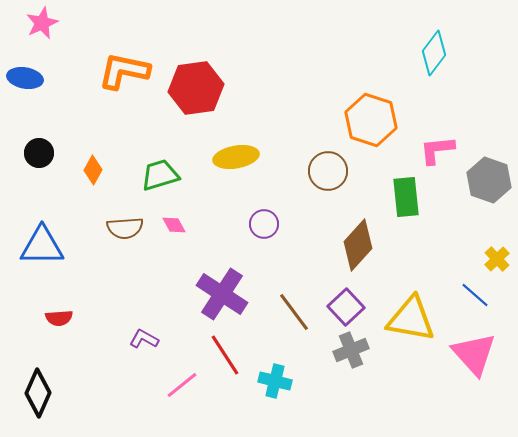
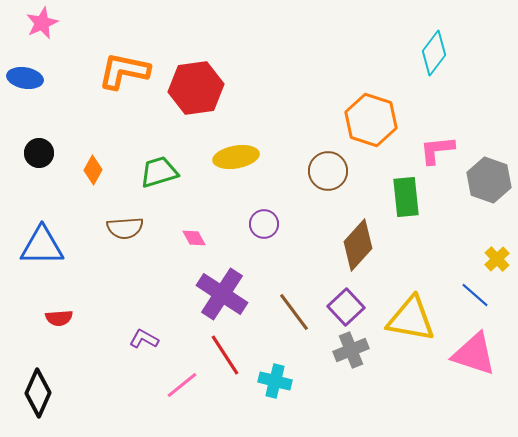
green trapezoid: moved 1 px left, 3 px up
pink diamond: moved 20 px right, 13 px down
pink triangle: rotated 30 degrees counterclockwise
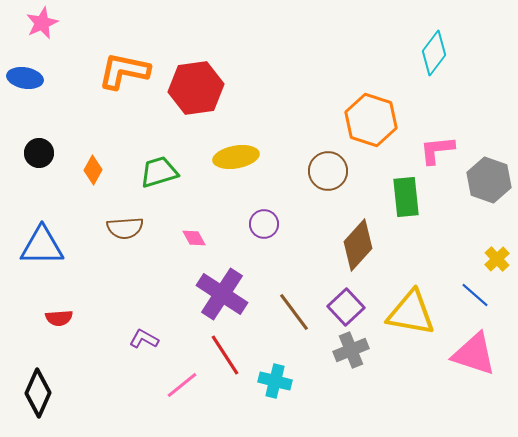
yellow triangle: moved 6 px up
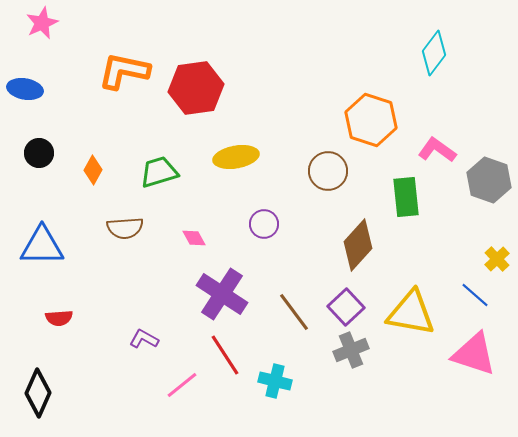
blue ellipse: moved 11 px down
pink L-shape: rotated 42 degrees clockwise
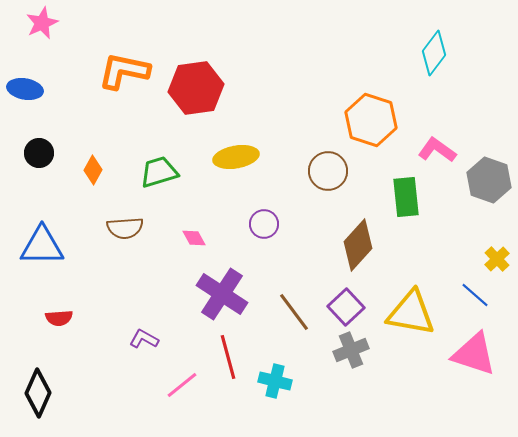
red line: moved 3 px right, 2 px down; rotated 18 degrees clockwise
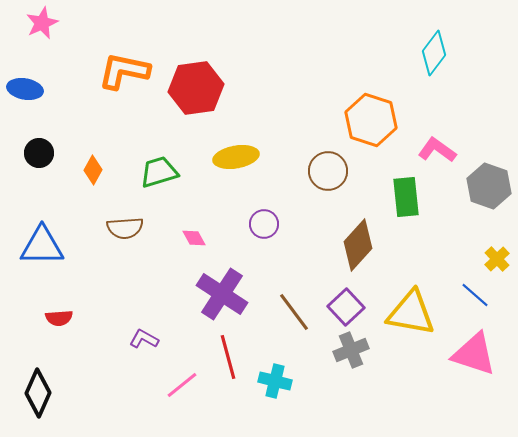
gray hexagon: moved 6 px down
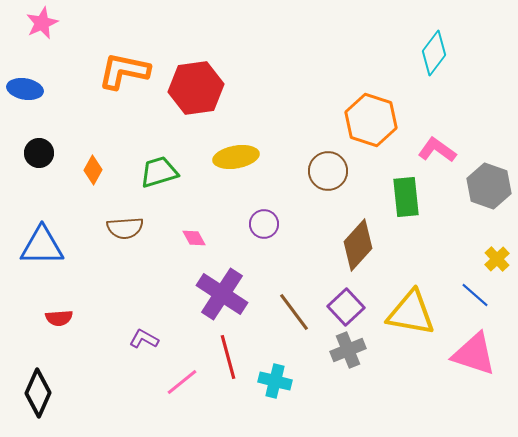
gray cross: moved 3 px left
pink line: moved 3 px up
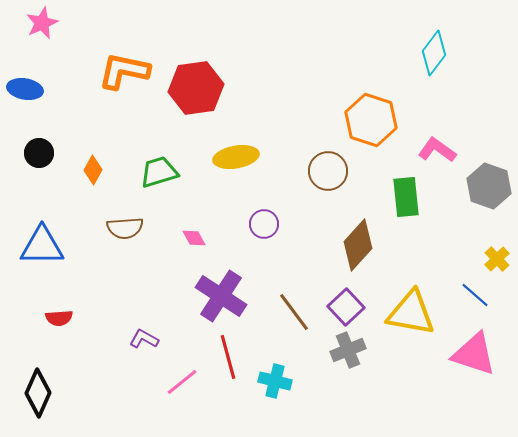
purple cross: moved 1 px left, 2 px down
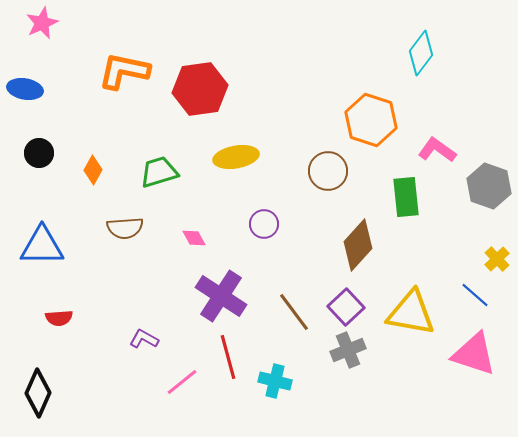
cyan diamond: moved 13 px left
red hexagon: moved 4 px right, 1 px down
